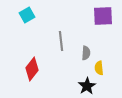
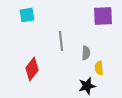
cyan square: rotated 21 degrees clockwise
black star: rotated 18 degrees clockwise
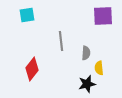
black star: moved 2 px up
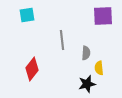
gray line: moved 1 px right, 1 px up
